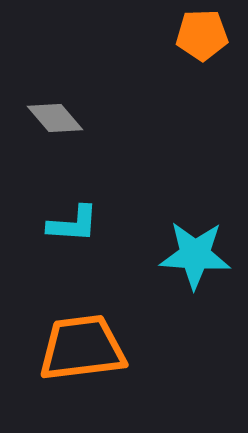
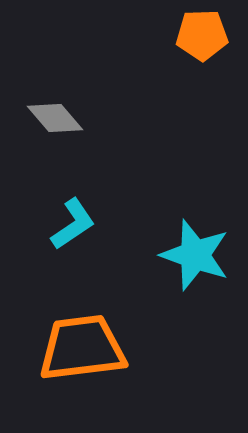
cyan L-shape: rotated 38 degrees counterclockwise
cyan star: rotated 16 degrees clockwise
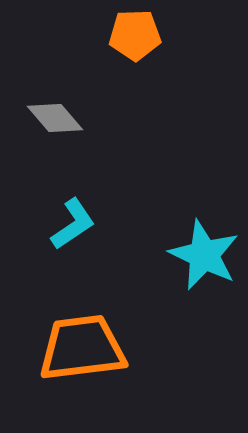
orange pentagon: moved 67 px left
cyan star: moved 9 px right; rotated 6 degrees clockwise
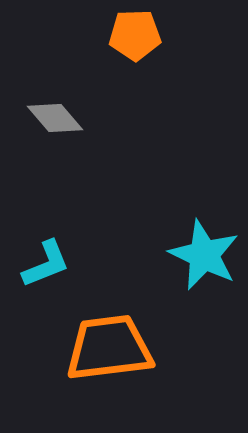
cyan L-shape: moved 27 px left, 40 px down; rotated 12 degrees clockwise
orange trapezoid: moved 27 px right
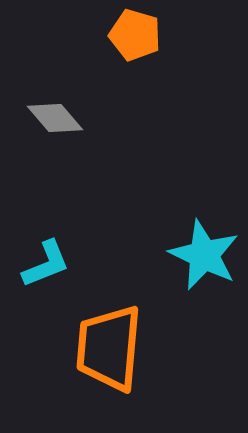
orange pentagon: rotated 18 degrees clockwise
orange trapezoid: rotated 78 degrees counterclockwise
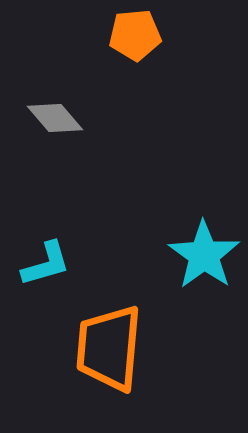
orange pentagon: rotated 21 degrees counterclockwise
cyan star: rotated 10 degrees clockwise
cyan L-shape: rotated 6 degrees clockwise
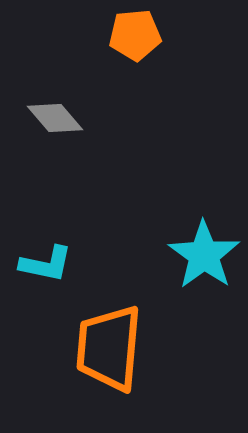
cyan L-shape: rotated 28 degrees clockwise
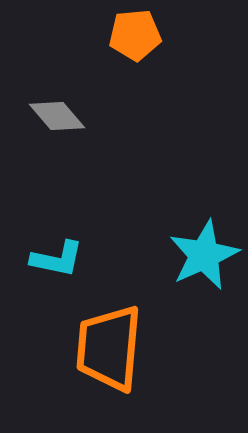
gray diamond: moved 2 px right, 2 px up
cyan star: rotated 12 degrees clockwise
cyan L-shape: moved 11 px right, 5 px up
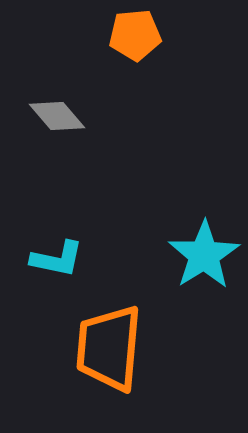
cyan star: rotated 8 degrees counterclockwise
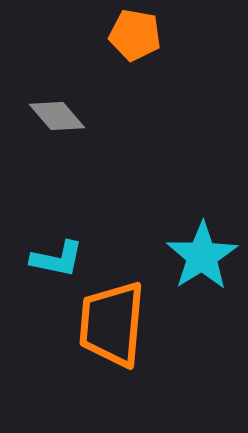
orange pentagon: rotated 15 degrees clockwise
cyan star: moved 2 px left, 1 px down
orange trapezoid: moved 3 px right, 24 px up
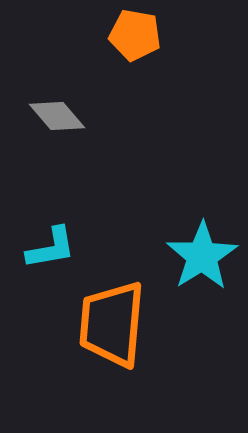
cyan L-shape: moved 6 px left, 11 px up; rotated 22 degrees counterclockwise
